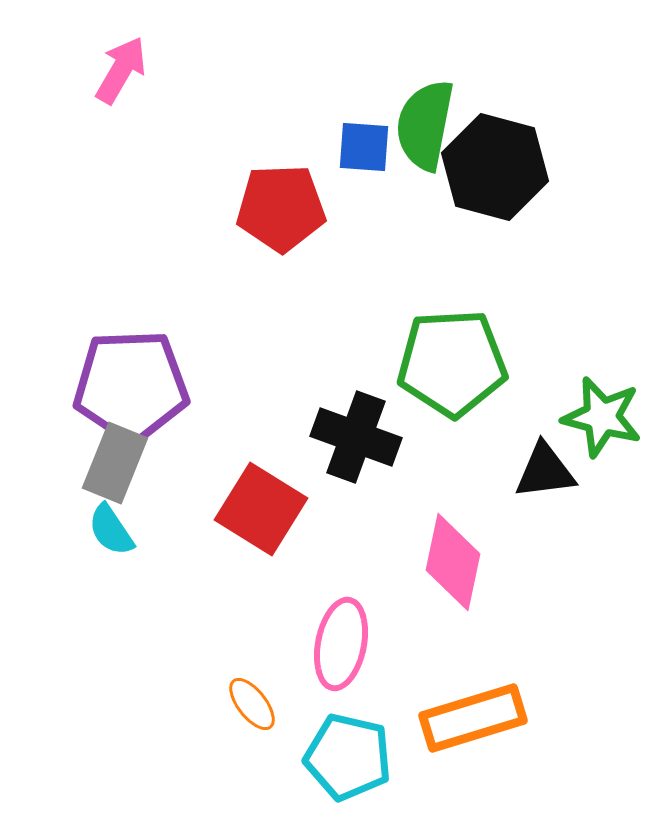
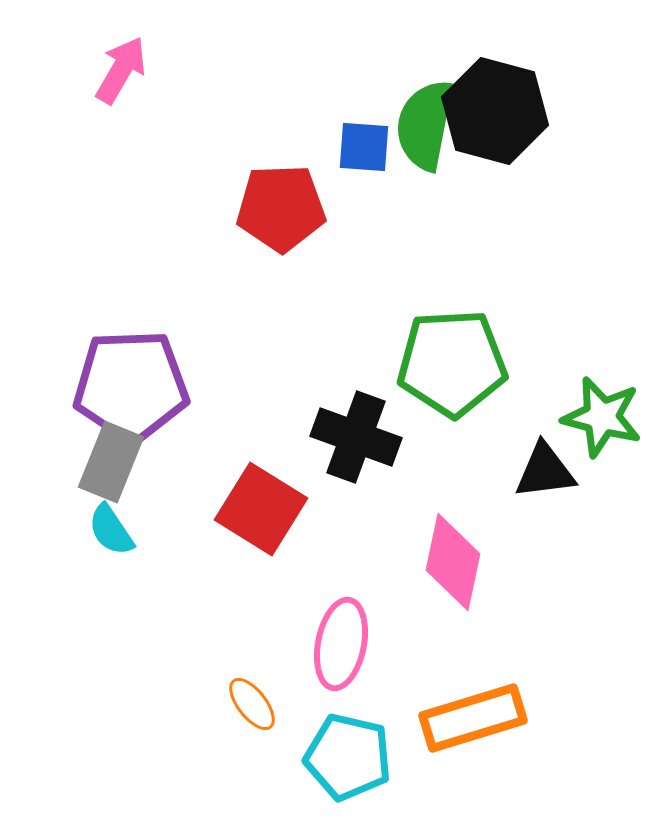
black hexagon: moved 56 px up
gray rectangle: moved 4 px left, 1 px up
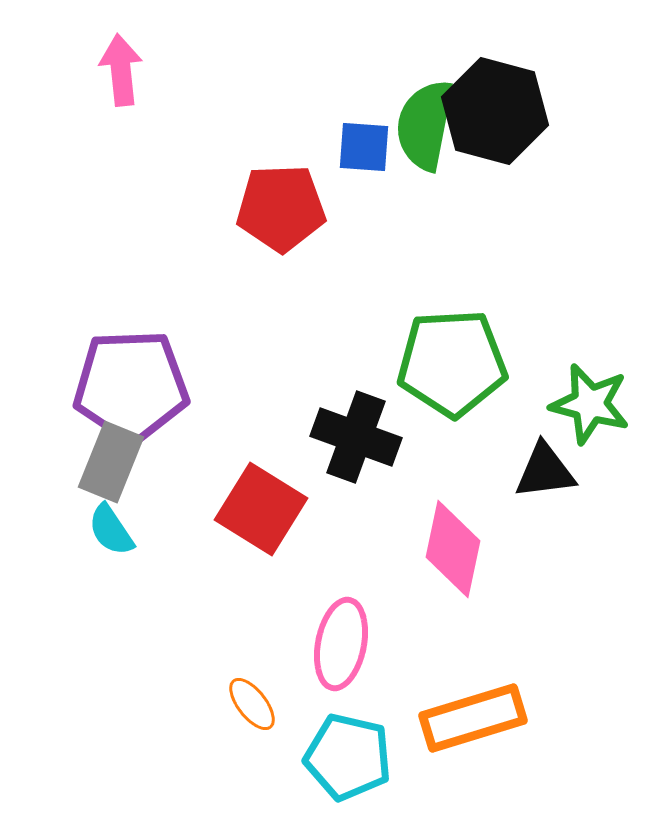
pink arrow: rotated 36 degrees counterclockwise
green star: moved 12 px left, 13 px up
pink diamond: moved 13 px up
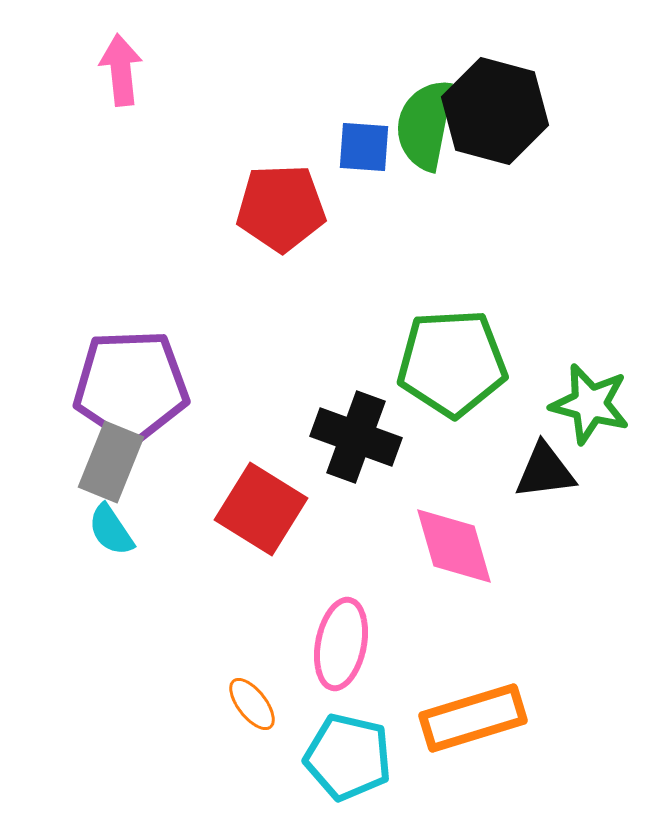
pink diamond: moved 1 px right, 3 px up; rotated 28 degrees counterclockwise
